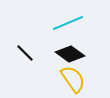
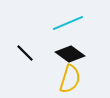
yellow semicircle: moved 3 px left; rotated 52 degrees clockwise
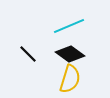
cyan line: moved 1 px right, 3 px down
black line: moved 3 px right, 1 px down
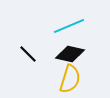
black diamond: rotated 24 degrees counterclockwise
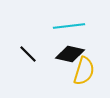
cyan line: rotated 16 degrees clockwise
yellow semicircle: moved 14 px right, 8 px up
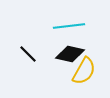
yellow semicircle: rotated 12 degrees clockwise
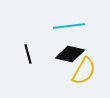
black line: rotated 30 degrees clockwise
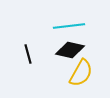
black diamond: moved 4 px up
yellow semicircle: moved 3 px left, 2 px down
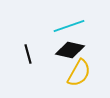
cyan line: rotated 12 degrees counterclockwise
yellow semicircle: moved 2 px left
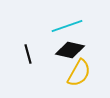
cyan line: moved 2 px left
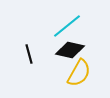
cyan line: rotated 20 degrees counterclockwise
black line: moved 1 px right
